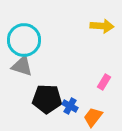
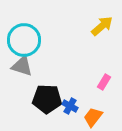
yellow arrow: rotated 45 degrees counterclockwise
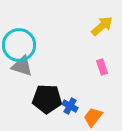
cyan circle: moved 5 px left, 5 px down
pink rectangle: moved 2 px left, 15 px up; rotated 49 degrees counterclockwise
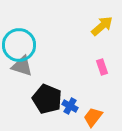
black pentagon: rotated 20 degrees clockwise
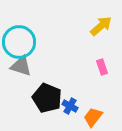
yellow arrow: moved 1 px left
cyan circle: moved 3 px up
gray triangle: moved 1 px left
black pentagon: moved 1 px up
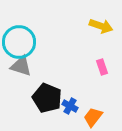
yellow arrow: rotated 60 degrees clockwise
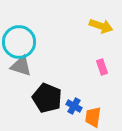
blue cross: moved 4 px right
orange trapezoid: rotated 30 degrees counterclockwise
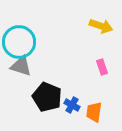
black pentagon: moved 1 px up
blue cross: moved 2 px left, 1 px up
orange trapezoid: moved 1 px right, 5 px up
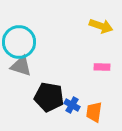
pink rectangle: rotated 70 degrees counterclockwise
black pentagon: moved 2 px right; rotated 12 degrees counterclockwise
